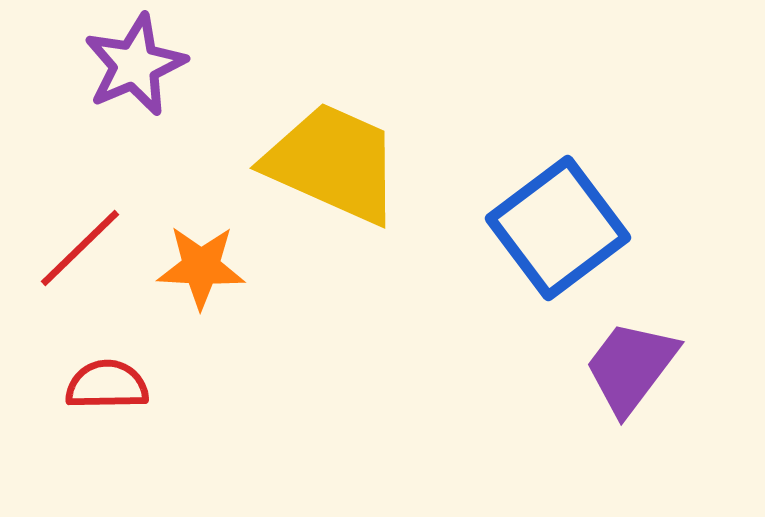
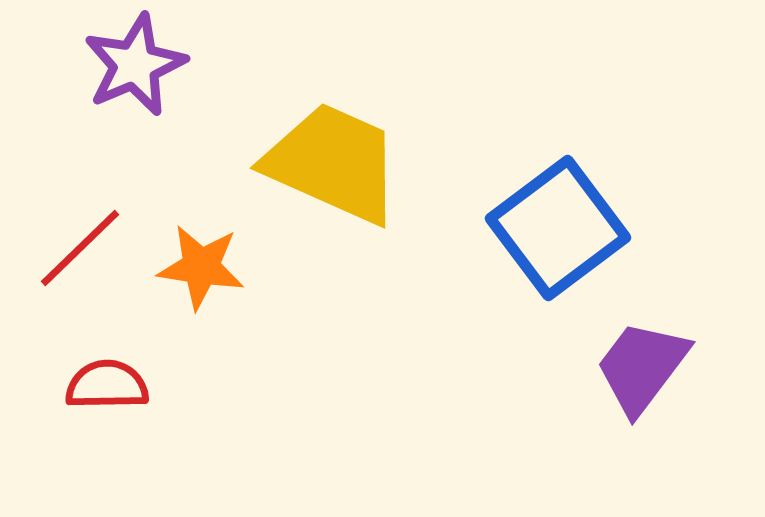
orange star: rotated 6 degrees clockwise
purple trapezoid: moved 11 px right
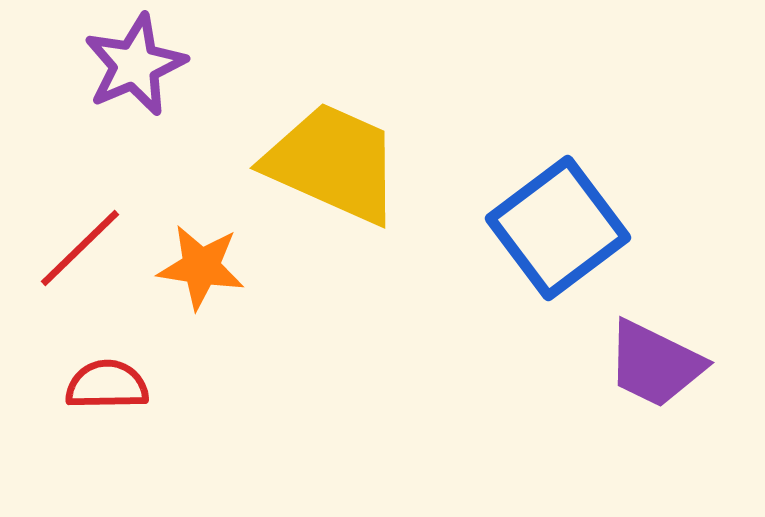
purple trapezoid: moved 13 px right, 3 px up; rotated 101 degrees counterclockwise
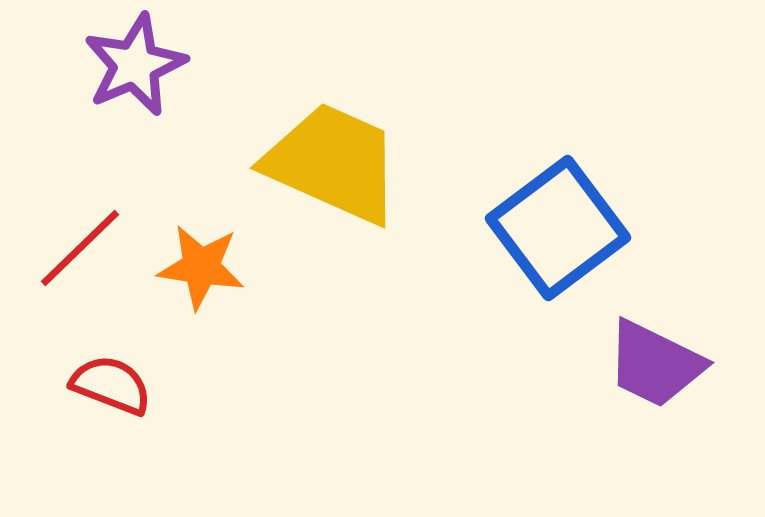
red semicircle: moved 4 px right; rotated 22 degrees clockwise
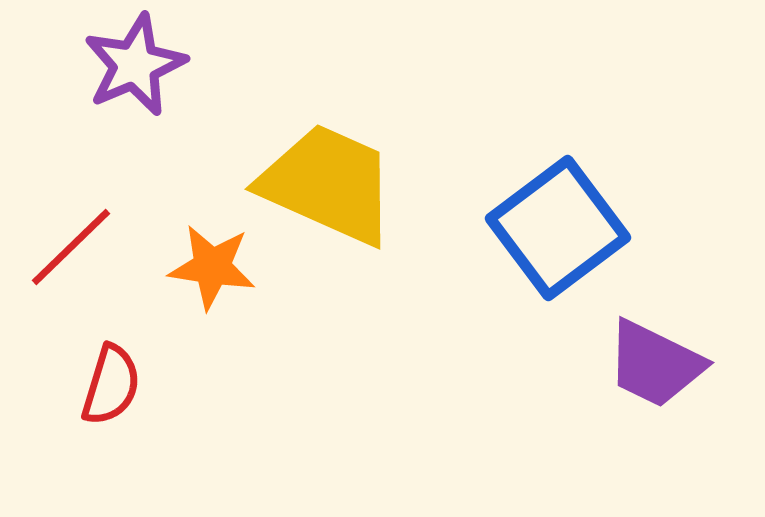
yellow trapezoid: moved 5 px left, 21 px down
red line: moved 9 px left, 1 px up
orange star: moved 11 px right
red semicircle: rotated 86 degrees clockwise
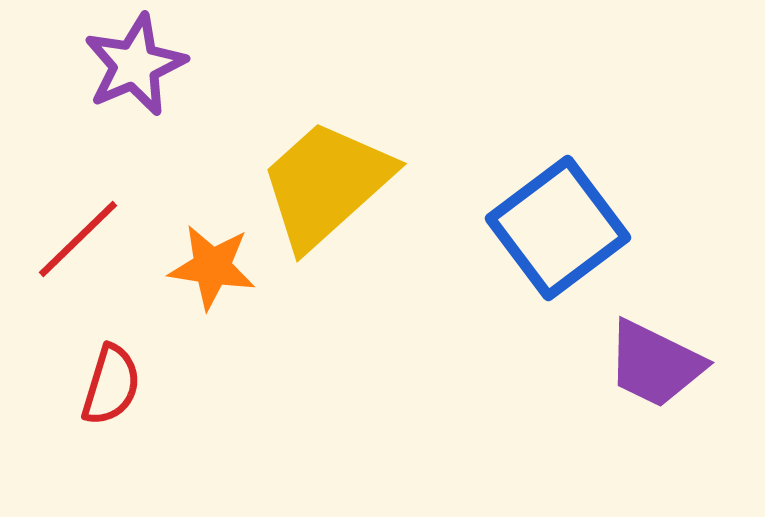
yellow trapezoid: moved 2 px left; rotated 66 degrees counterclockwise
red line: moved 7 px right, 8 px up
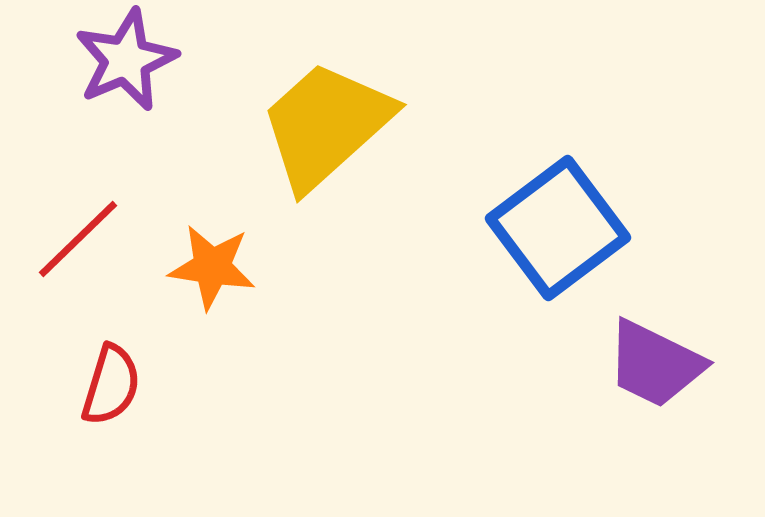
purple star: moved 9 px left, 5 px up
yellow trapezoid: moved 59 px up
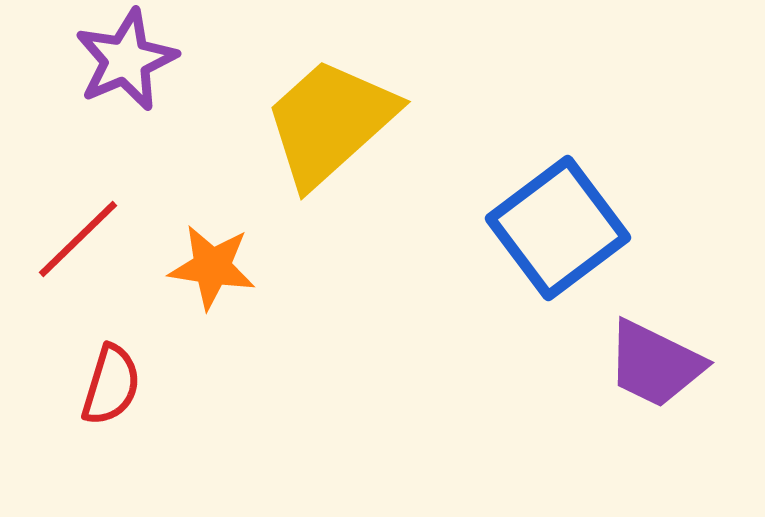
yellow trapezoid: moved 4 px right, 3 px up
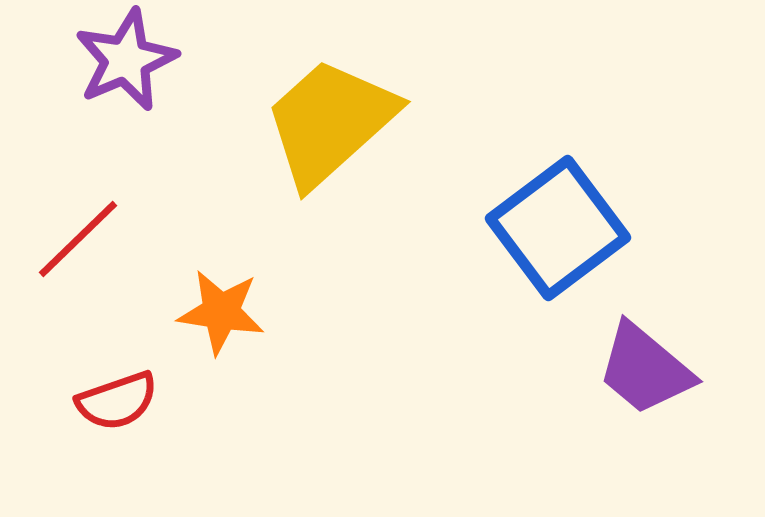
orange star: moved 9 px right, 45 px down
purple trapezoid: moved 10 px left, 5 px down; rotated 14 degrees clockwise
red semicircle: moved 6 px right, 16 px down; rotated 54 degrees clockwise
